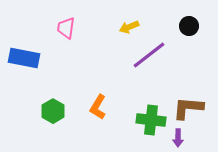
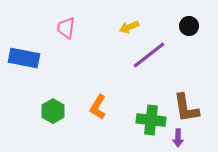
brown L-shape: moved 2 px left; rotated 104 degrees counterclockwise
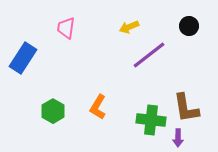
blue rectangle: moved 1 px left; rotated 68 degrees counterclockwise
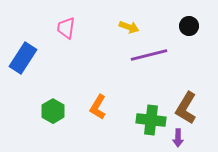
yellow arrow: rotated 138 degrees counterclockwise
purple line: rotated 24 degrees clockwise
brown L-shape: rotated 40 degrees clockwise
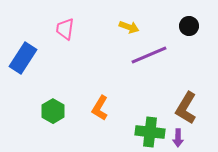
pink trapezoid: moved 1 px left, 1 px down
purple line: rotated 9 degrees counterclockwise
orange L-shape: moved 2 px right, 1 px down
green cross: moved 1 px left, 12 px down
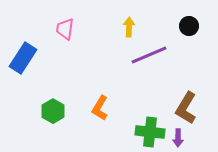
yellow arrow: rotated 108 degrees counterclockwise
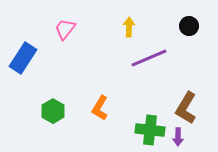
pink trapezoid: rotated 30 degrees clockwise
purple line: moved 3 px down
green cross: moved 2 px up
purple arrow: moved 1 px up
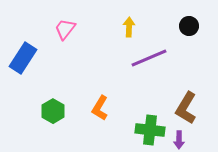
purple arrow: moved 1 px right, 3 px down
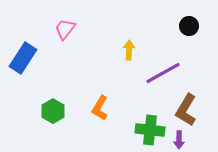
yellow arrow: moved 23 px down
purple line: moved 14 px right, 15 px down; rotated 6 degrees counterclockwise
brown L-shape: moved 2 px down
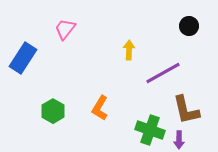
brown L-shape: rotated 44 degrees counterclockwise
green cross: rotated 12 degrees clockwise
